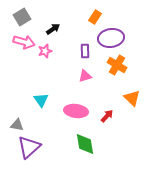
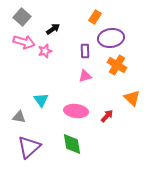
gray square: rotated 18 degrees counterclockwise
gray triangle: moved 2 px right, 8 px up
green diamond: moved 13 px left
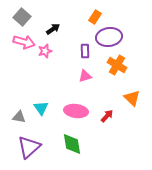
purple ellipse: moved 2 px left, 1 px up
cyan triangle: moved 8 px down
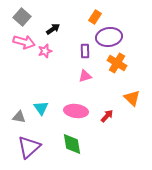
orange cross: moved 2 px up
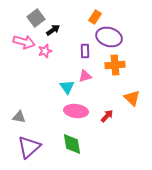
gray square: moved 14 px right, 1 px down; rotated 12 degrees clockwise
black arrow: moved 1 px down
purple ellipse: rotated 25 degrees clockwise
orange cross: moved 2 px left, 2 px down; rotated 36 degrees counterclockwise
cyan triangle: moved 26 px right, 21 px up
